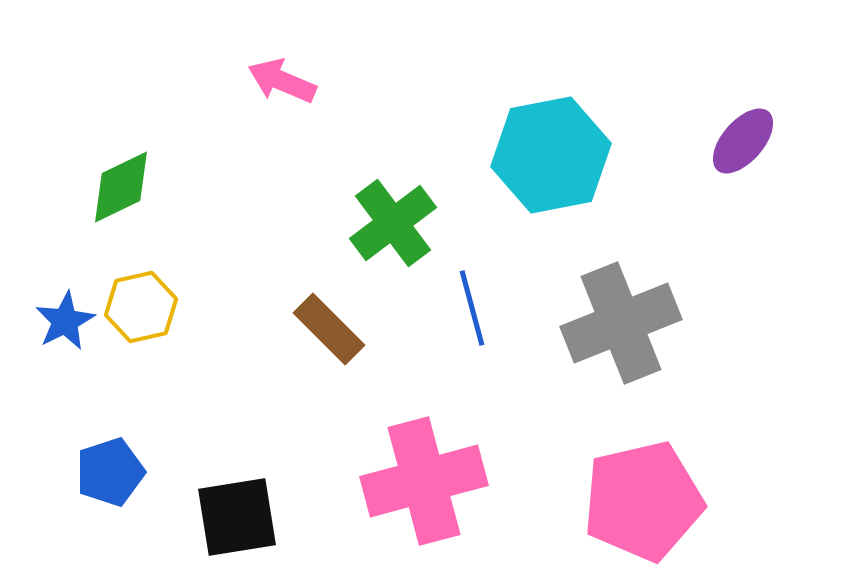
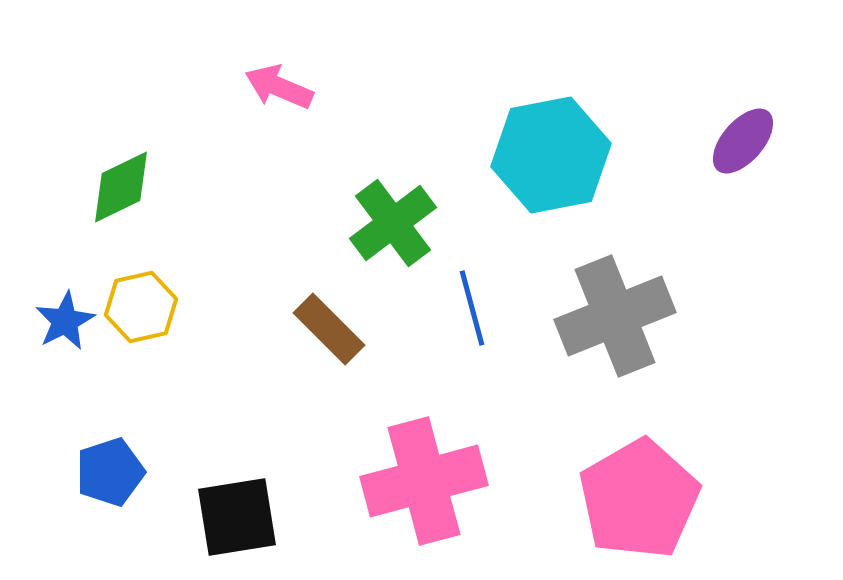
pink arrow: moved 3 px left, 6 px down
gray cross: moved 6 px left, 7 px up
pink pentagon: moved 4 px left, 2 px up; rotated 17 degrees counterclockwise
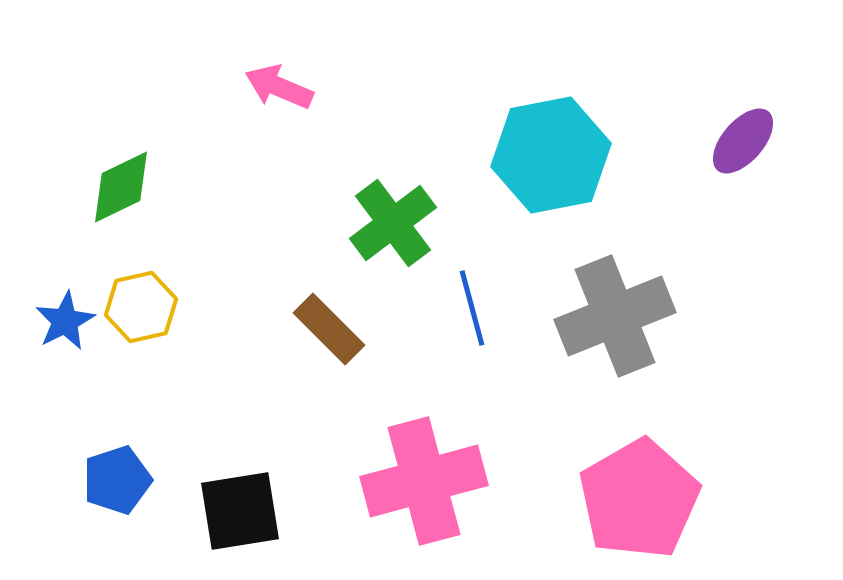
blue pentagon: moved 7 px right, 8 px down
black square: moved 3 px right, 6 px up
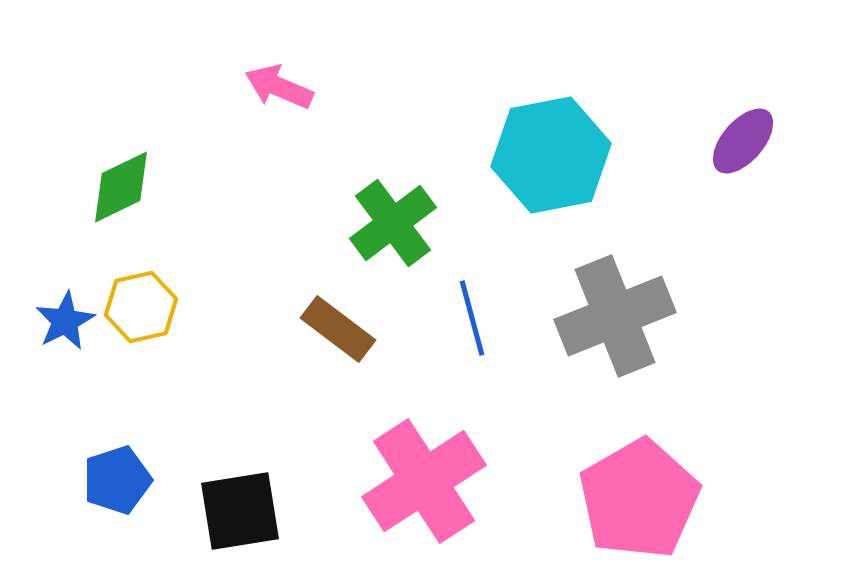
blue line: moved 10 px down
brown rectangle: moved 9 px right; rotated 8 degrees counterclockwise
pink cross: rotated 18 degrees counterclockwise
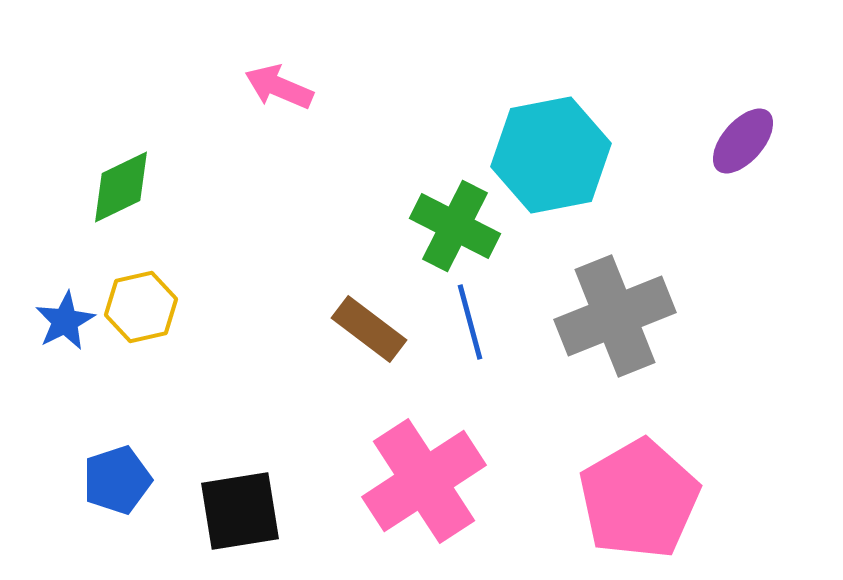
green cross: moved 62 px right, 3 px down; rotated 26 degrees counterclockwise
blue line: moved 2 px left, 4 px down
brown rectangle: moved 31 px right
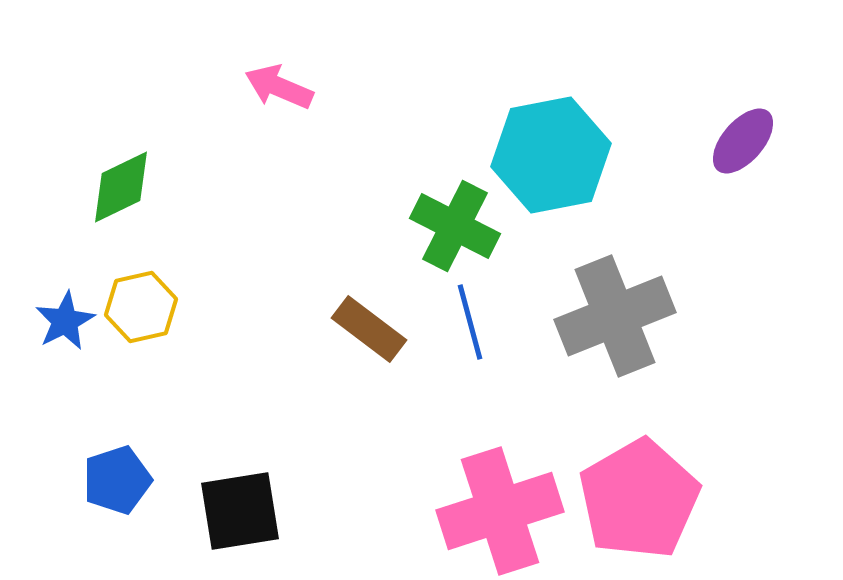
pink cross: moved 76 px right, 30 px down; rotated 15 degrees clockwise
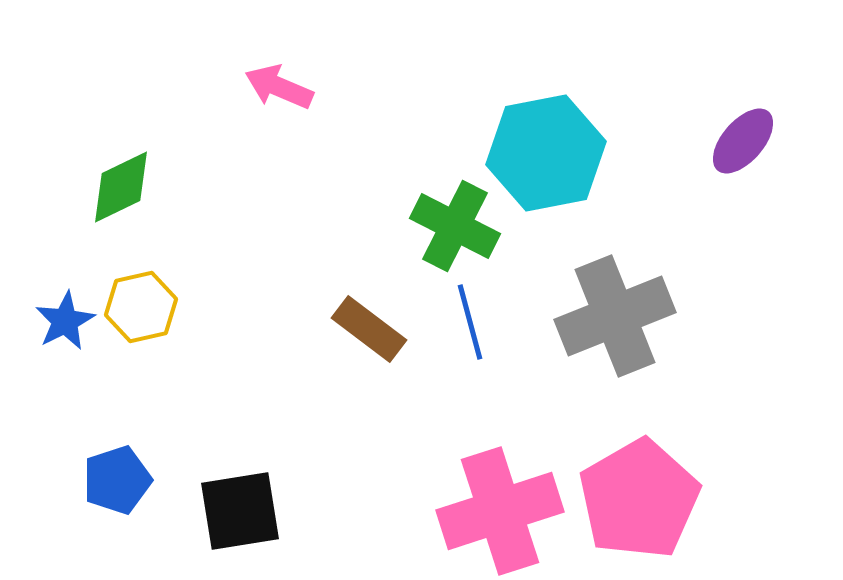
cyan hexagon: moved 5 px left, 2 px up
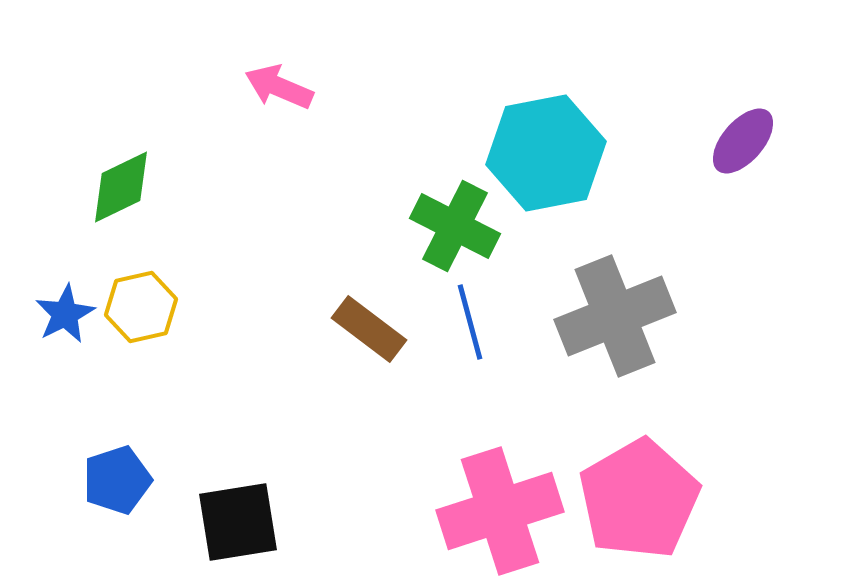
blue star: moved 7 px up
black square: moved 2 px left, 11 px down
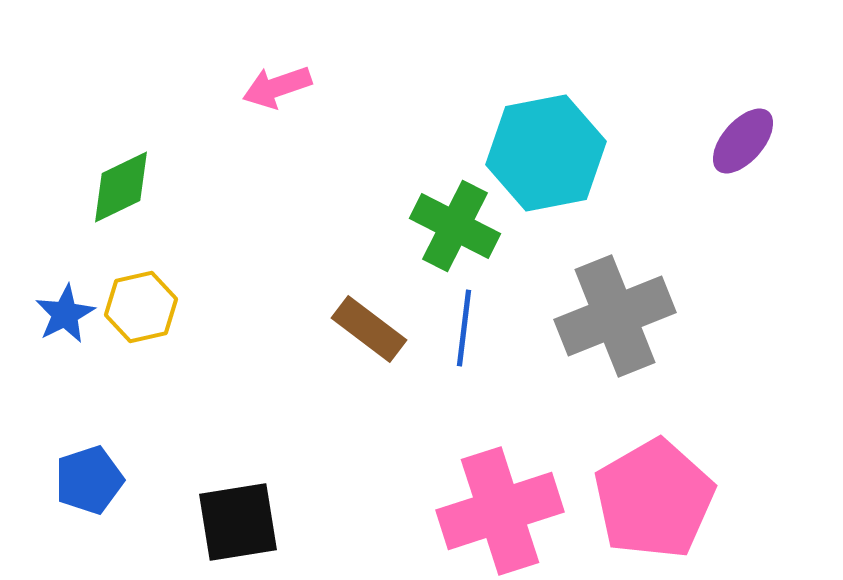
pink arrow: moved 2 px left; rotated 42 degrees counterclockwise
blue line: moved 6 px left, 6 px down; rotated 22 degrees clockwise
blue pentagon: moved 28 px left
pink pentagon: moved 15 px right
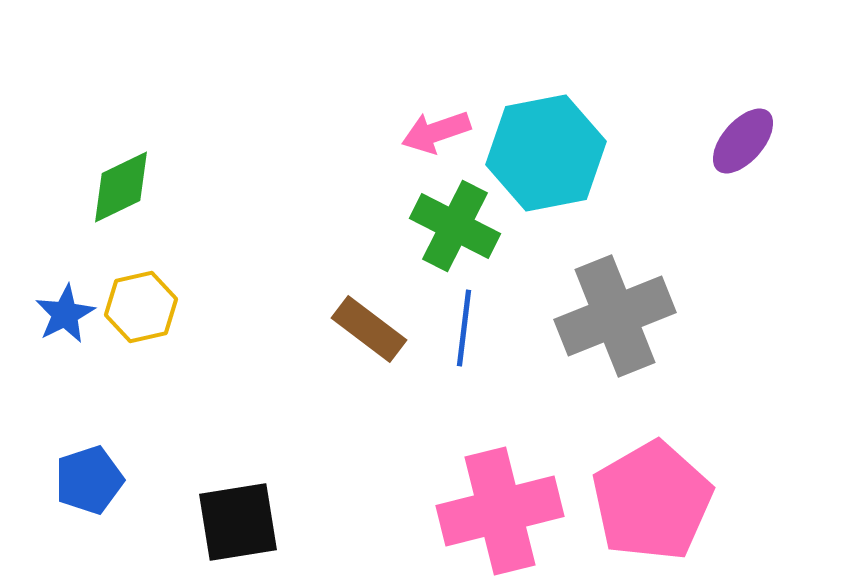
pink arrow: moved 159 px right, 45 px down
pink pentagon: moved 2 px left, 2 px down
pink cross: rotated 4 degrees clockwise
